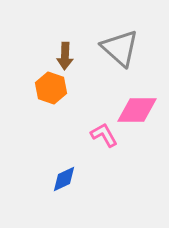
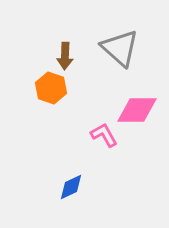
blue diamond: moved 7 px right, 8 px down
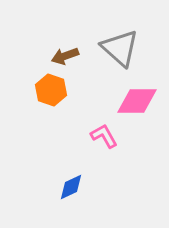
brown arrow: rotated 68 degrees clockwise
orange hexagon: moved 2 px down
pink diamond: moved 9 px up
pink L-shape: moved 1 px down
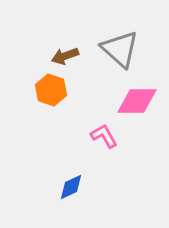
gray triangle: moved 1 px down
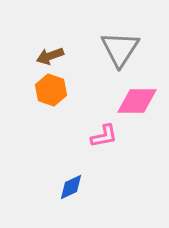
gray triangle: rotated 21 degrees clockwise
brown arrow: moved 15 px left
pink L-shape: rotated 108 degrees clockwise
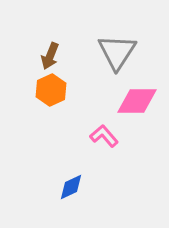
gray triangle: moved 3 px left, 3 px down
brown arrow: rotated 48 degrees counterclockwise
orange hexagon: rotated 16 degrees clockwise
pink L-shape: rotated 120 degrees counterclockwise
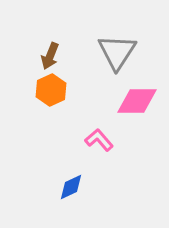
pink L-shape: moved 5 px left, 4 px down
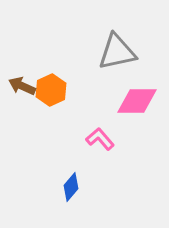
gray triangle: rotated 45 degrees clockwise
brown arrow: moved 28 px left, 30 px down; rotated 92 degrees clockwise
pink L-shape: moved 1 px right, 1 px up
blue diamond: rotated 24 degrees counterclockwise
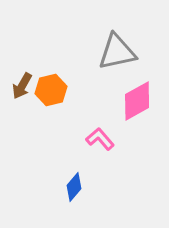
brown arrow: rotated 84 degrees counterclockwise
orange hexagon: rotated 12 degrees clockwise
pink diamond: rotated 30 degrees counterclockwise
blue diamond: moved 3 px right
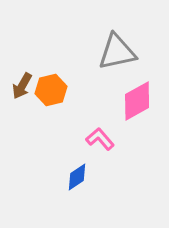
blue diamond: moved 3 px right, 10 px up; rotated 16 degrees clockwise
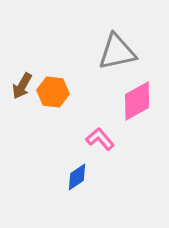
orange hexagon: moved 2 px right, 2 px down; rotated 20 degrees clockwise
